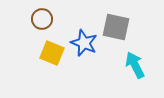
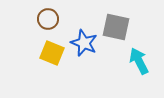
brown circle: moved 6 px right
cyan arrow: moved 4 px right, 4 px up
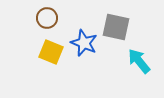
brown circle: moved 1 px left, 1 px up
yellow square: moved 1 px left, 1 px up
cyan arrow: rotated 12 degrees counterclockwise
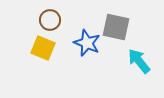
brown circle: moved 3 px right, 2 px down
blue star: moved 3 px right
yellow square: moved 8 px left, 4 px up
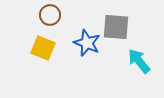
brown circle: moved 5 px up
gray square: rotated 8 degrees counterclockwise
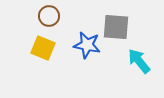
brown circle: moved 1 px left, 1 px down
blue star: moved 2 px down; rotated 12 degrees counterclockwise
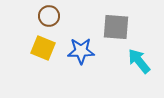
blue star: moved 6 px left, 6 px down; rotated 12 degrees counterclockwise
